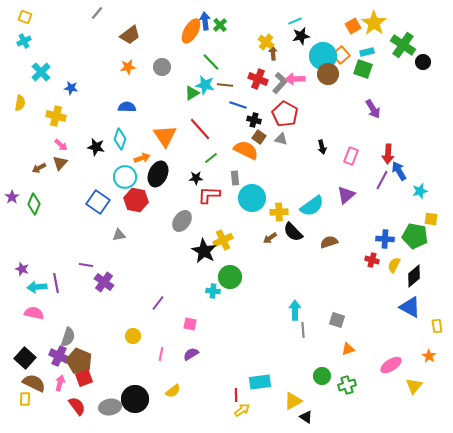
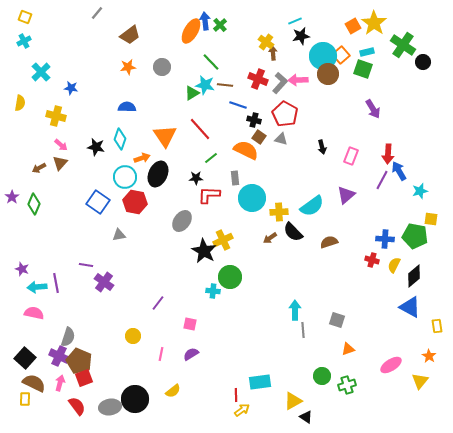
pink arrow at (295, 79): moved 3 px right, 1 px down
red hexagon at (136, 200): moved 1 px left, 2 px down
yellow triangle at (414, 386): moved 6 px right, 5 px up
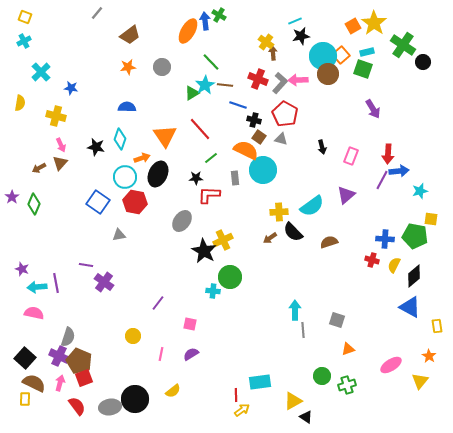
green cross at (220, 25): moved 1 px left, 10 px up; rotated 16 degrees counterclockwise
orange ellipse at (191, 31): moved 3 px left
cyan star at (205, 85): rotated 30 degrees clockwise
pink arrow at (61, 145): rotated 24 degrees clockwise
blue arrow at (399, 171): rotated 114 degrees clockwise
cyan circle at (252, 198): moved 11 px right, 28 px up
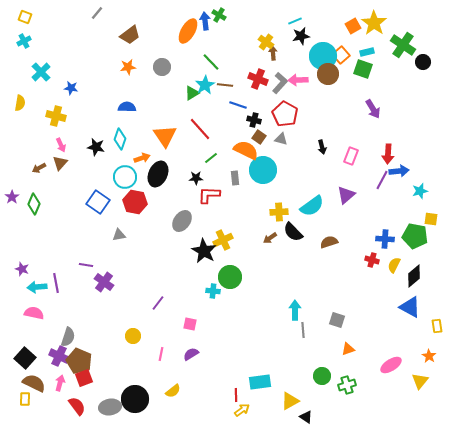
yellow triangle at (293, 401): moved 3 px left
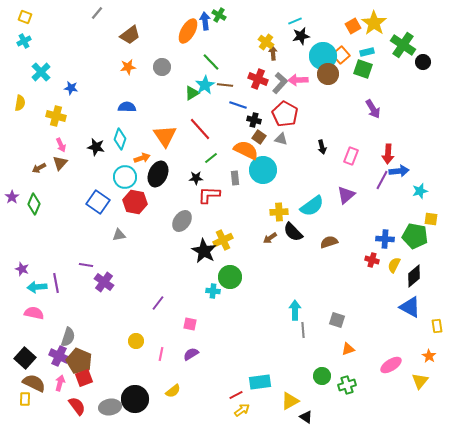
yellow circle at (133, 336): moved 3 px right, 5 px down
red line at (236, 395): rotated 64 degrees clockwise
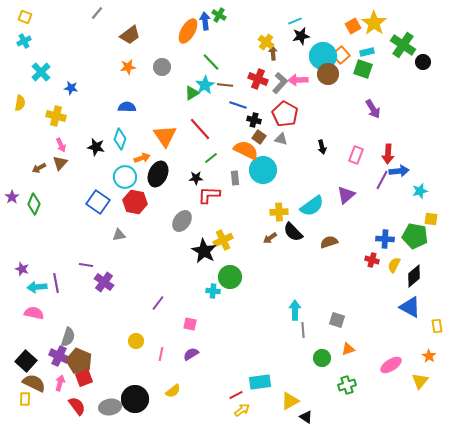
pink rectangle at (351, 156): moved 5 px right, 1 px up
black square at (25, 358): moved 1 px right, 3 px down
green circle at (322, 376): moved 18 px up
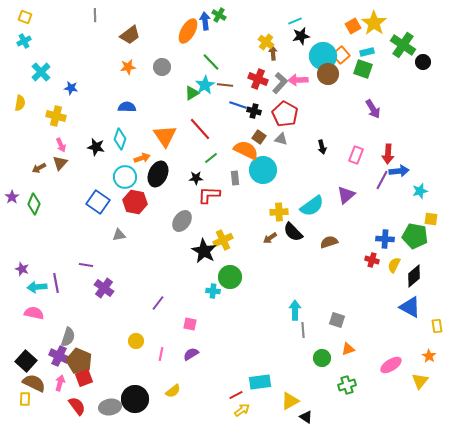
gray line at (97, 13): moved 2 px left, 2 px down; rotated 40 degrees counterclockwise
black cross at (254, 120): moved 9 px up
purple cross at (104, 282): moved 6 px down
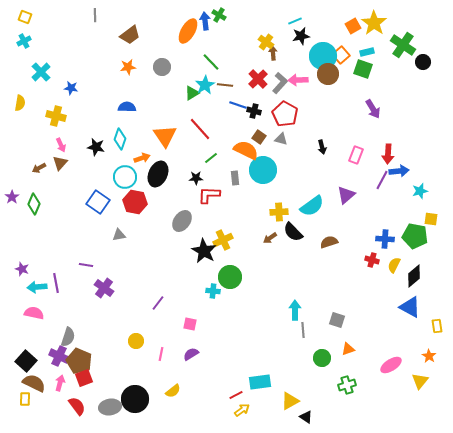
red cross at (258, 79): rotated 24 degrees clockwise
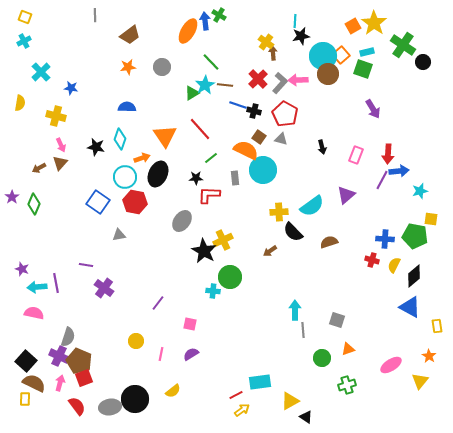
cyan line at (295, 21): rotated 64 degrees counterclockwise
brown arrow at (270, 238): moved 13 px down
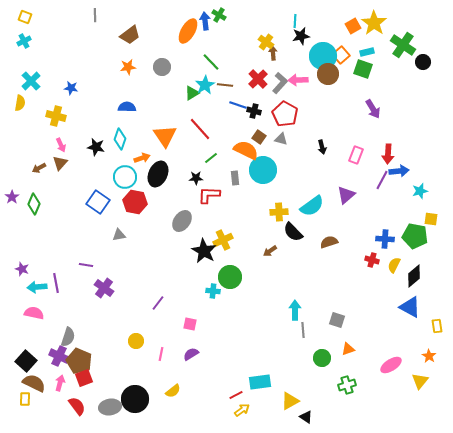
cyan cross at (41, 72): moved 10 px left, 9 px down
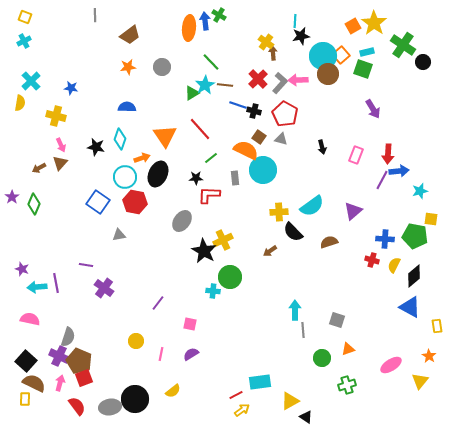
orange ellipse at (188, 31): moved 1 px right, 3 px up; rotated 25 degrees counterclockwise
purple triangle at (346, 195): moved 7 px right, 16 px down
pink semicircle at (34, 313): moved 4 px left, 6 px down
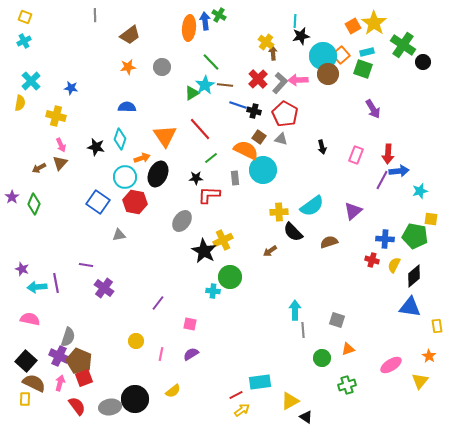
blue triangle at (410, 307): rotated 20 degrees counterclockwise
